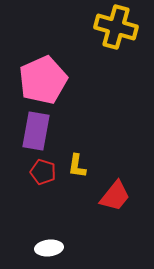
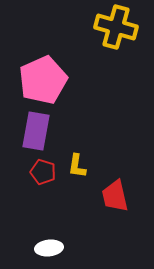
red trapezoid: rotated 128 degrees clockwise
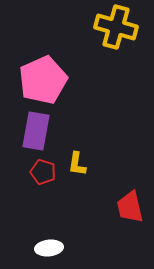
yellow L-shape: moved 2 px up
red trapezoid: moved 15 px right, 11 px down
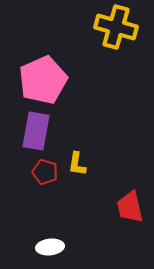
red pentagon: moved 2 px right
white ellipse: moved 1 px right, 1 px up
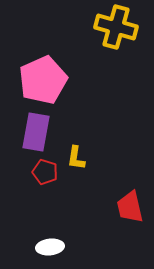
purple rectangle: moved 1 px down
yellow L-shape: moved 1 px left, 6 px up
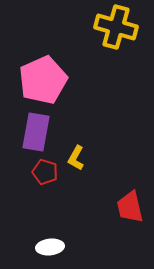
yellow L-shape: rotated 20 degrees clockwise
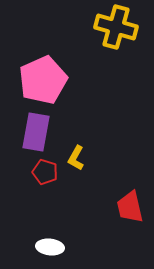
white ellipse: rotated 12 degrees clockwise
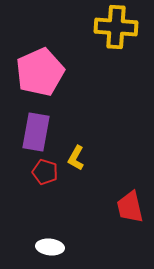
yellow cross: rotated 12 degrees counterclockwise
pink pentagon: moved 3 px left, 8 px up
